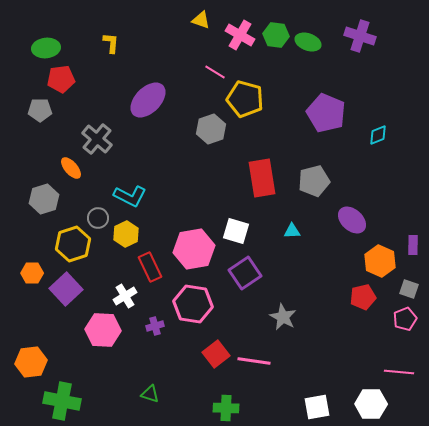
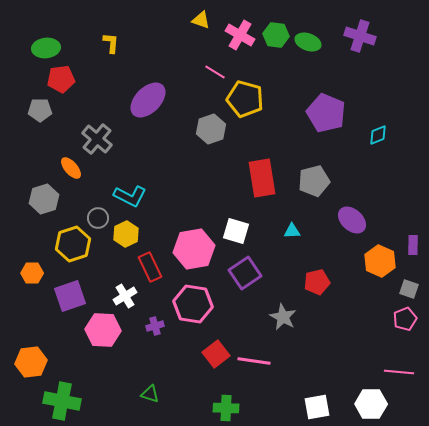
purple square at (66, 289): moved 4 px right, 7 px down; rotated 24 degrees clockwise
red pentagon at (363, 297): moved 46 px left, 15 px up
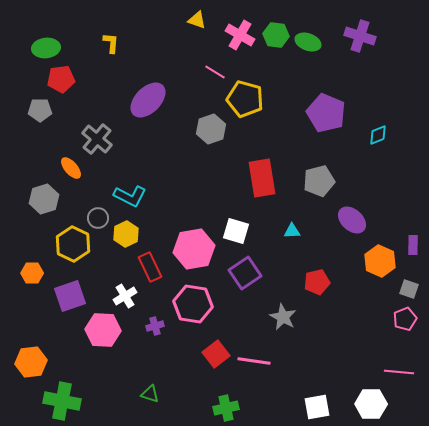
yellow triangle at (201, 20): moved 4 px left
gray pentagon at (314, 181): moved 5 px right
yellow hexagon at (73, 244): rotated 16 degrees counterclockwise
green cross at (226, 408): rotated 15 degrees counterclockwise
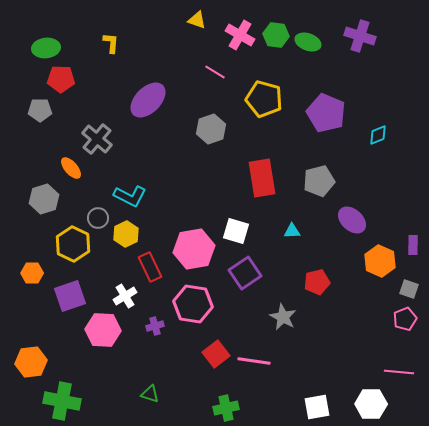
red pentagon at (61, 79): rotated 8 degrees clockwise
yellow pentagon at (245, 99): moved 19 px right
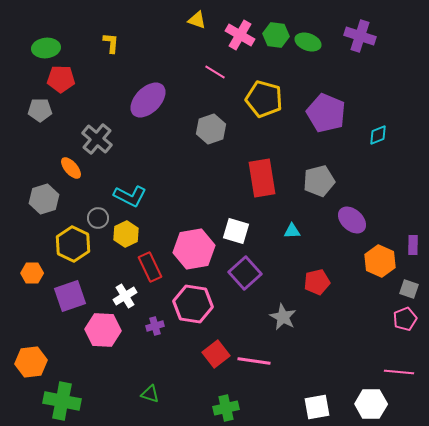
purple square at (245, 273): rotated 8 degrees counterclockwise
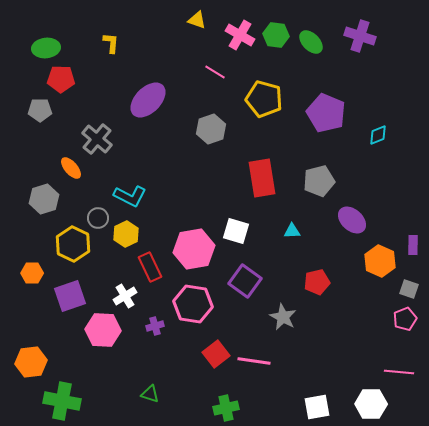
green ellipse at (308, 42): moved 3 px right; rotated 25 degrees clockwise
purple square at (245, 273): moved 8 px down; rotated 12 degrees counterclockwise
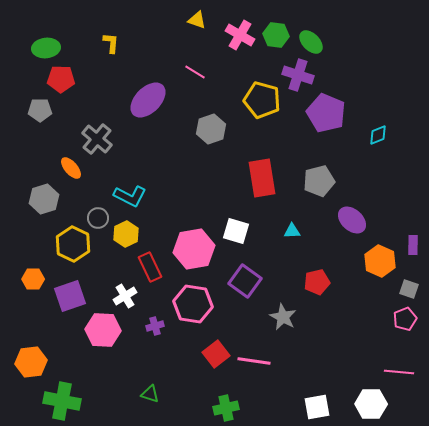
purple cross at (360, 36): moved 62 px left, 39 px down
pink line at (215, 72): moved 20 px left
yellow pentagon at (264, 99): moved 2 px left, 1 px down
orange hexagon at (32, 273): moved 1 px right, 6 px down
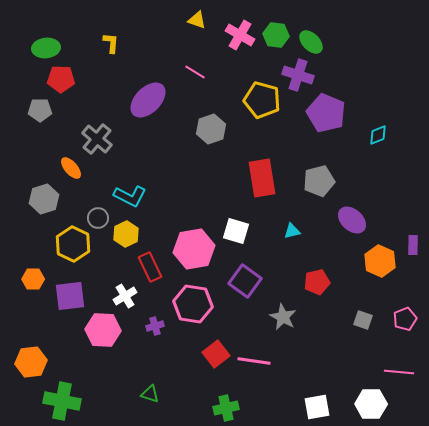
cyan triangle at (292, 231): rotated 12 degrees counterclockwise
gray square at (409, 289): moved 46 px left, 31 px down
purple square at (70, 296): rotated 12 degrees clockwise
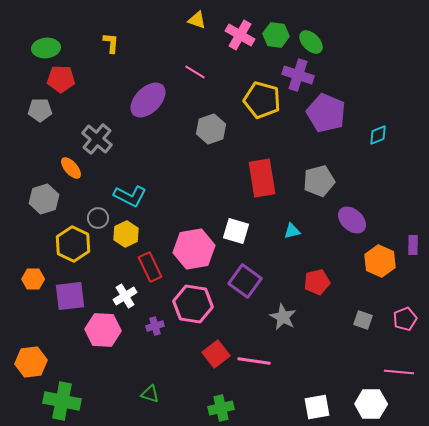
green cross at (226, 408): moved 5 px left
